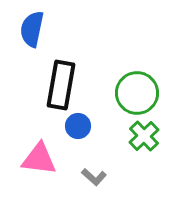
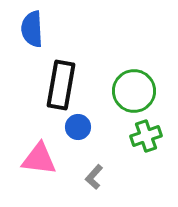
blue semicircle: rotated 15 degrees counterclockwise
green circle: moved 3 px left, 2 px up
blue circle: moved 1 px down
green cross: moved 2 px right; rotated 24 degrees clockwise
gray L-shape: rotated 90 degrees clockwise
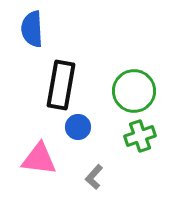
green cross: moved 6 px left
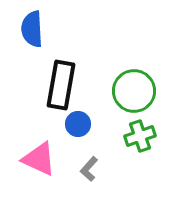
blue circle: moved 3 px up
pink triangle: rotated 18 degrees clockwise
gray L-shape: moved 5 px left, 8 px up
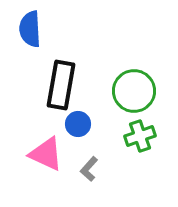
blue semicircle: moved 2 px left
pink triangle: moved 7 px right, 5 px up
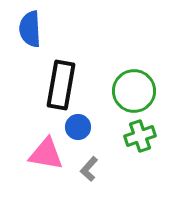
blue circle: moved 3 px down
pink triangle: rotated 15 degrees counterclockwise
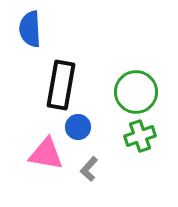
green circle: moved 2 px right, 1 px down
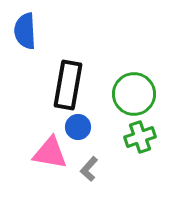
blue semicircle: moved 5 px left, 2 px down
black rectangle: moved 7 px right
green circle: moved 2 px left, 2 px down
green cross: moved 1 px down
pink triangle: moved 4 px right, 1 px up
